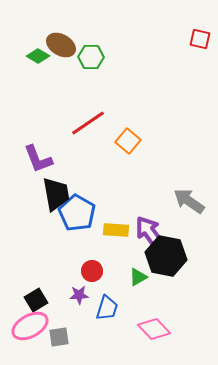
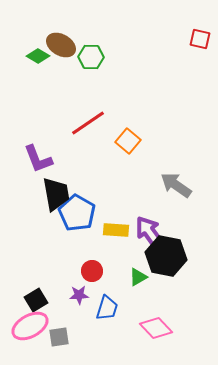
gray arrow: moved 13 px left, 16 px up
pink diamond: moved 2 px right, 1 px up
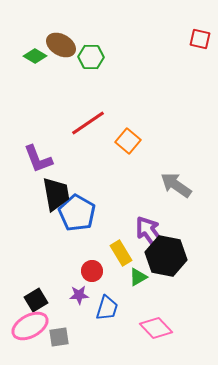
green diamond: moved 3 px left
yellow rectangle: moved 5 px right, 23 px down; rotated 55 degrees clockwise
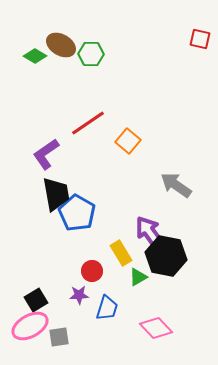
green hexagon: moved 3 px up
purple L-shape: moved 8 px right, 5 px up; rotated 76 degrees clockwise
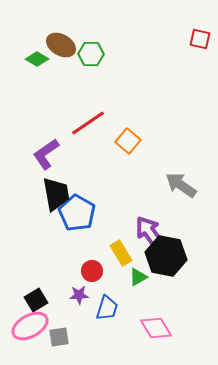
green diamond: moved 2 px right, 3 px down
gray arrow: moved 5 px right
pink diamond: rotated 12 degrees clockwise
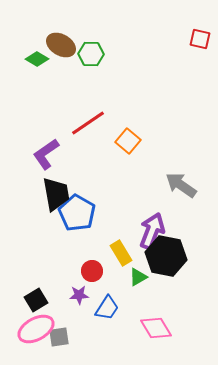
purple arrow: moved 2 px right, 2 px up; rotated 57 degrees clockwise
blue trapezoid: rotated 16 degrees clockwise
pink ellipse: moved 6 px right, 3 px down
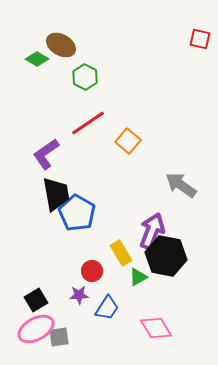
green hexagon: moved 6 px left, 23 px down; rotated 25 degrees clockwise
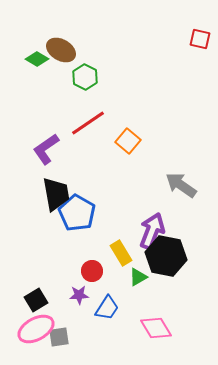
brown ellipse: moved 5 px down
purple L-shape: moved 5 px up
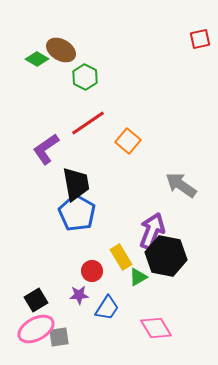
red square: rotated 25 degrees counterclockwise
black trapezoid: moved 20 px right, 10 px up
yellow rectangle: moved 4 px down
